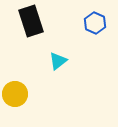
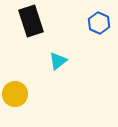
blue hexagon: moved 4 px right
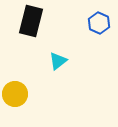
black rectangle: rotated 32 degrees clockwise
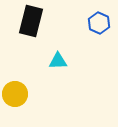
cyan triangle: rotated 36 degrees clockwise
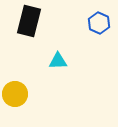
black rectangle: moved 2 px left
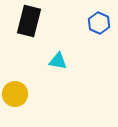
cyan triangle: rotated 12 degrees clockwise
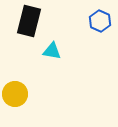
blue hexagon: moved 1 px right, 2 px up
cyan triangle: moved 6 px left, 10 px up
